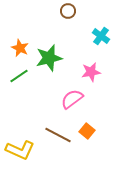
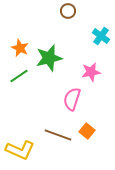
pink semicircle: rotated 35 degrees counterclockwise
brown line: rotated 8 degrees counterclockwise
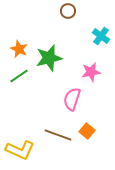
orange star: moved 1 px left, 1 px down
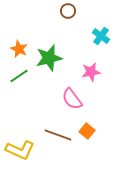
pink semicircle: rotated 55 degrees counterclockwise
